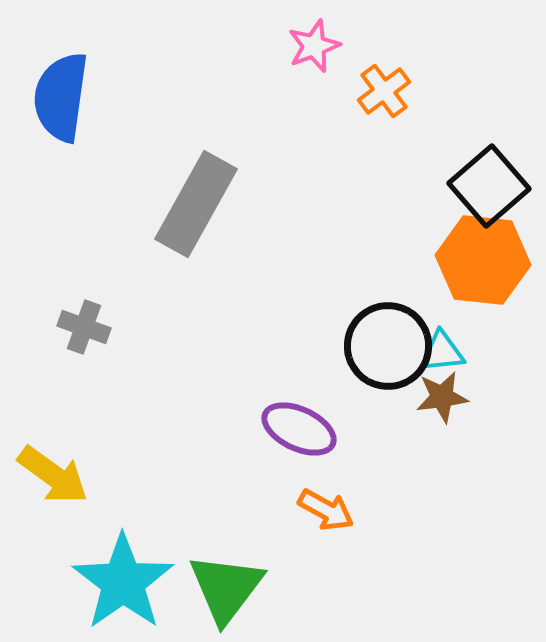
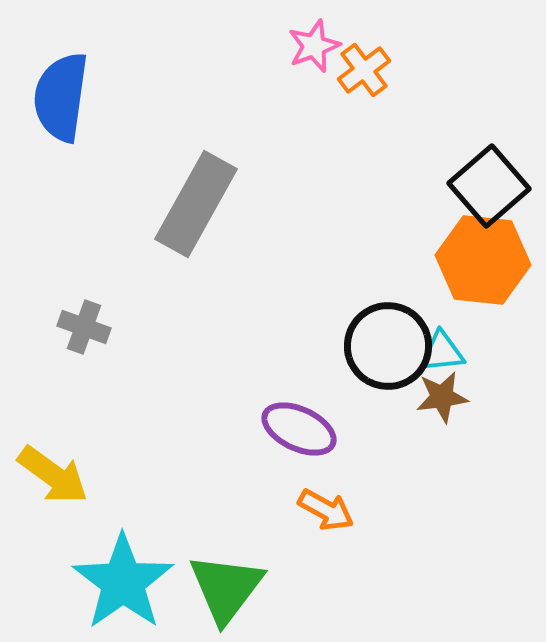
orange cross: moved 20 px left, 21 px up
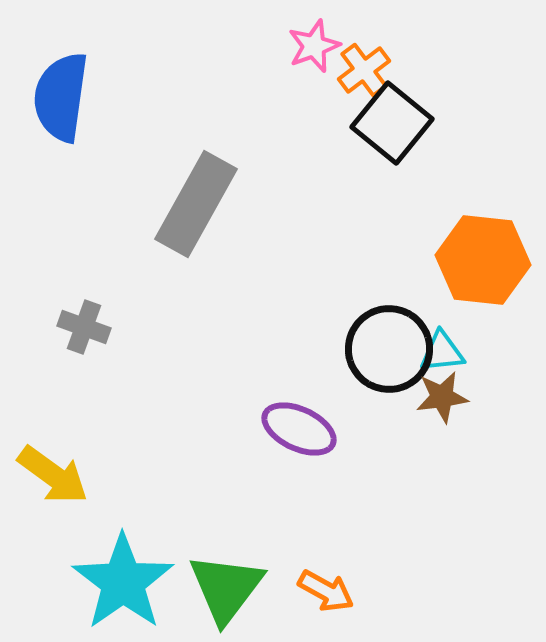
black square: moved 97 px left, 63 px up; rotated 10 degrees counterclockwise
black circle: moved 1 px right, 3 px down
orange arrow: moved 81 px down
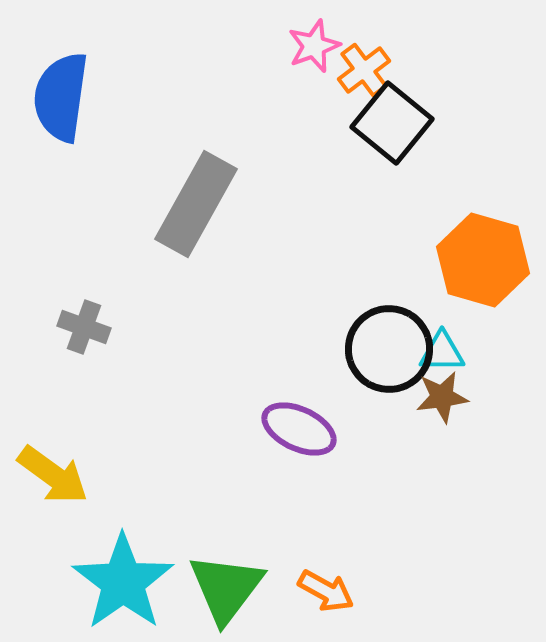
orange hexagon: rotated 10 degrees clockwise
cyan triangle: rotated 6 degrees clockwise
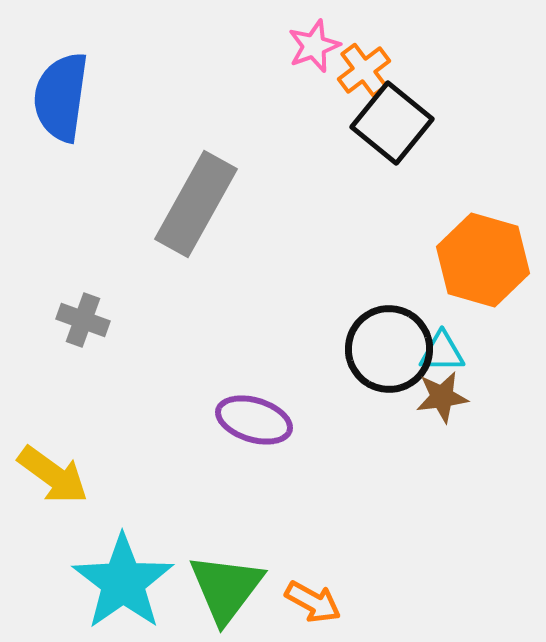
gray cross: moved 1 px left, 7 px up
purple ellipse: moved 45 px left, 9 px up; rotated 8 degrees counterclockwise
orange arrow: moved 13 px left, 11 px down
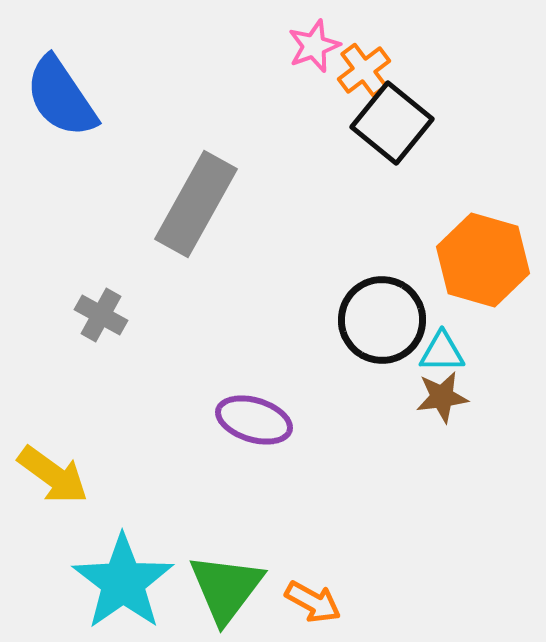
blue semicircle: rotated 42 degrees counterclockwise
gray cross: moved 18 px right, 5 px up; rotated 9 degrees clockwise
black circle: moved 7 px left, 29 px up
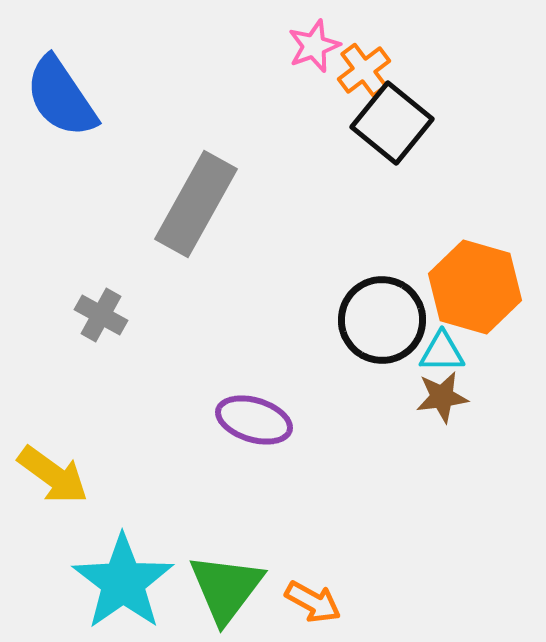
orange hexagon: moved 8 px left, 27 px down
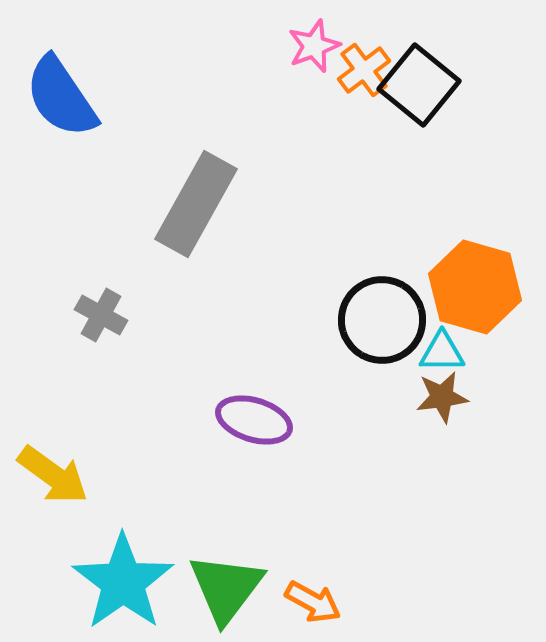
black square: moved 27 px right, 38 px up
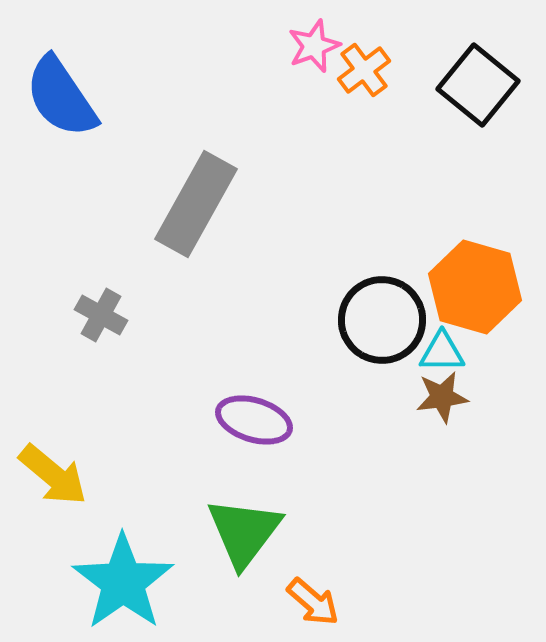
black square: moved 59 px right
yellow arrow: rotated 4 degrees clockwise
green triangle: moved 18 px right, 56 px up
orange arrow: rotated 12 degrees clockwise
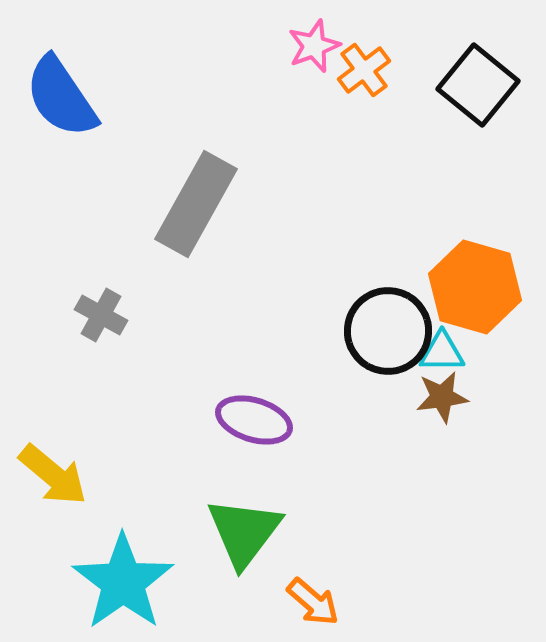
black circle: moved 6 px right, 11 px down
